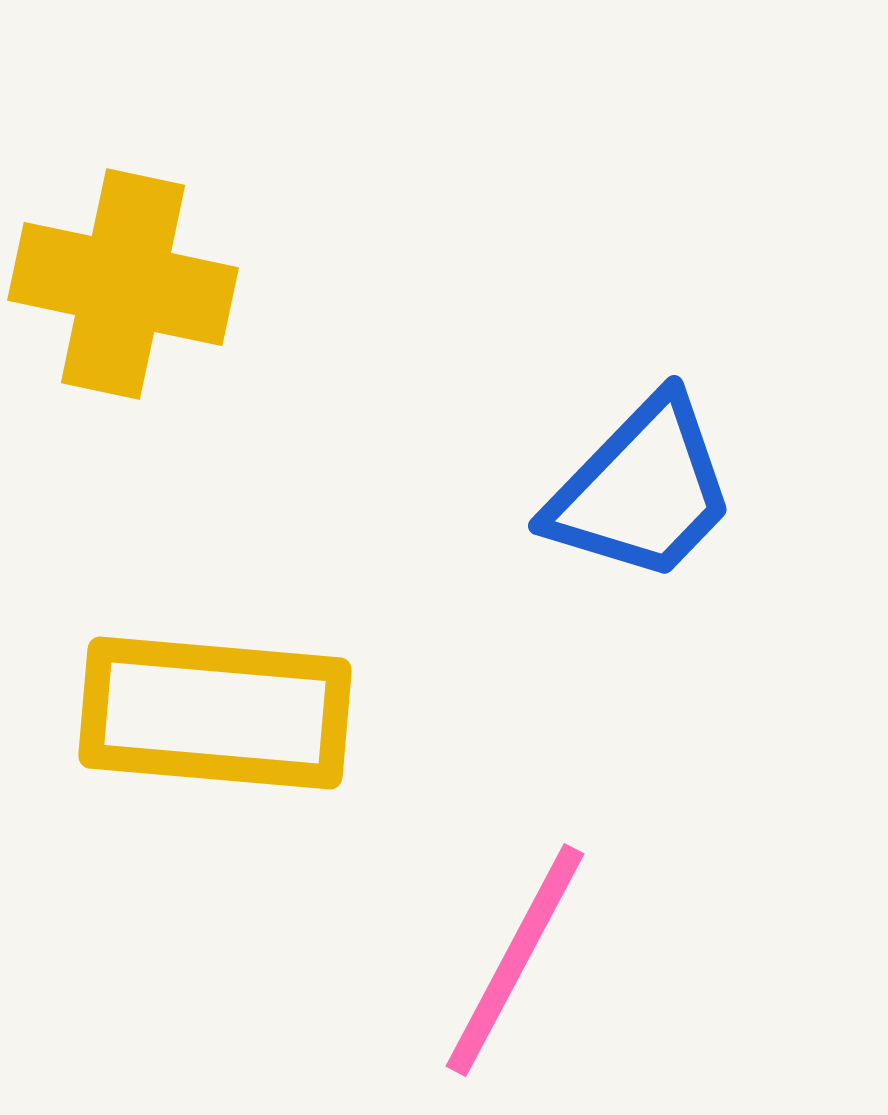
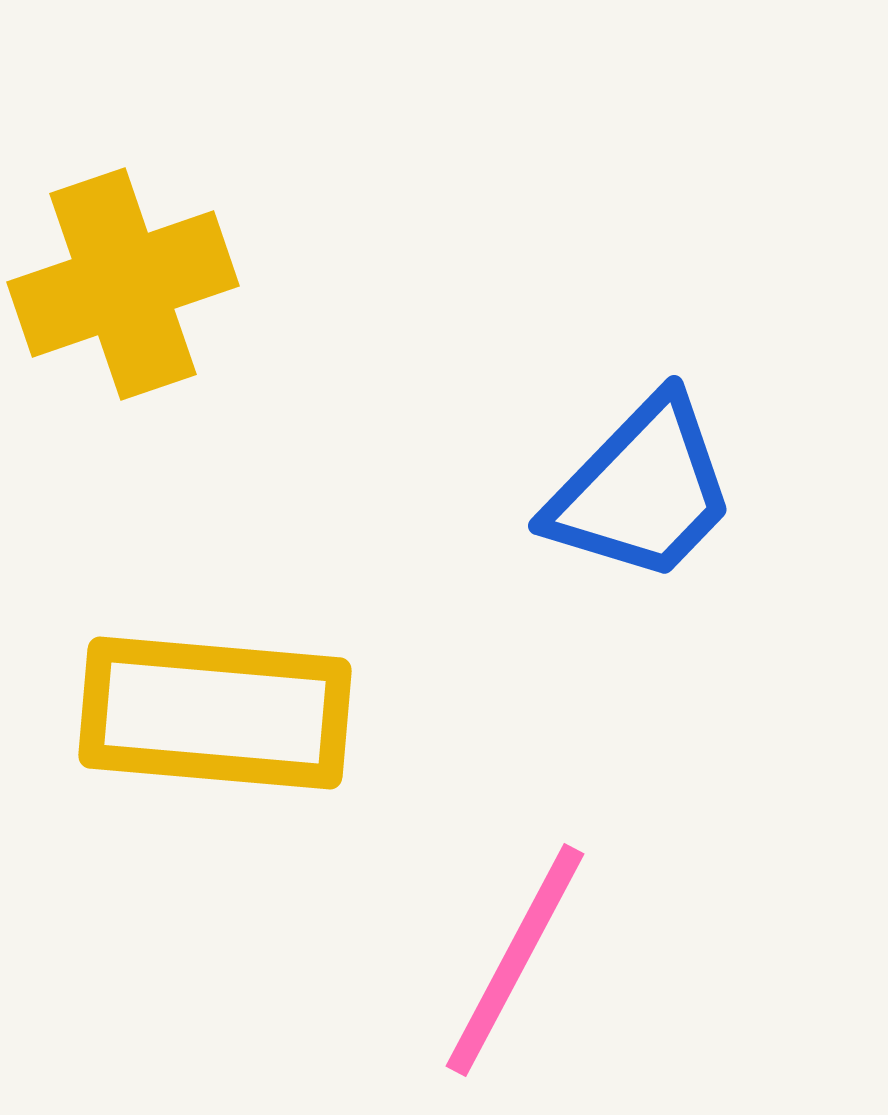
yellow cross: rotated 31 degrees counterclockwise
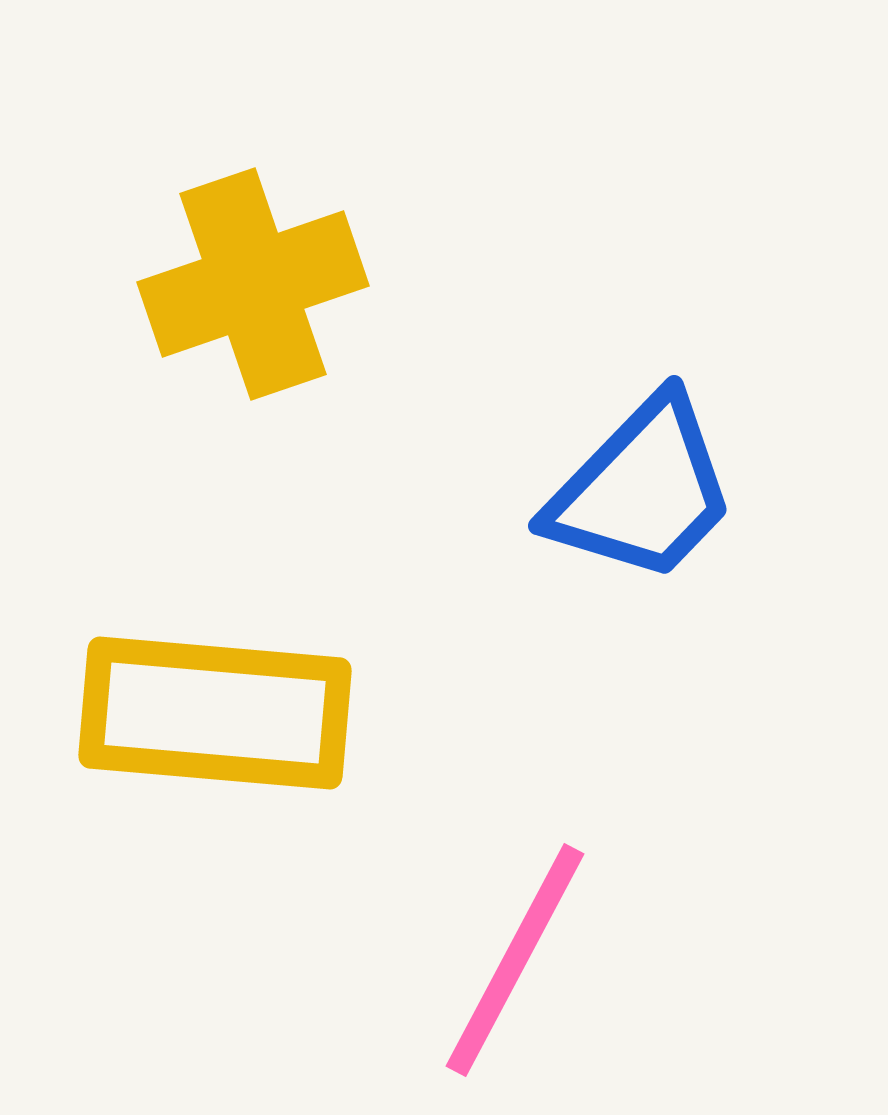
yellow cross: moved 130 px right
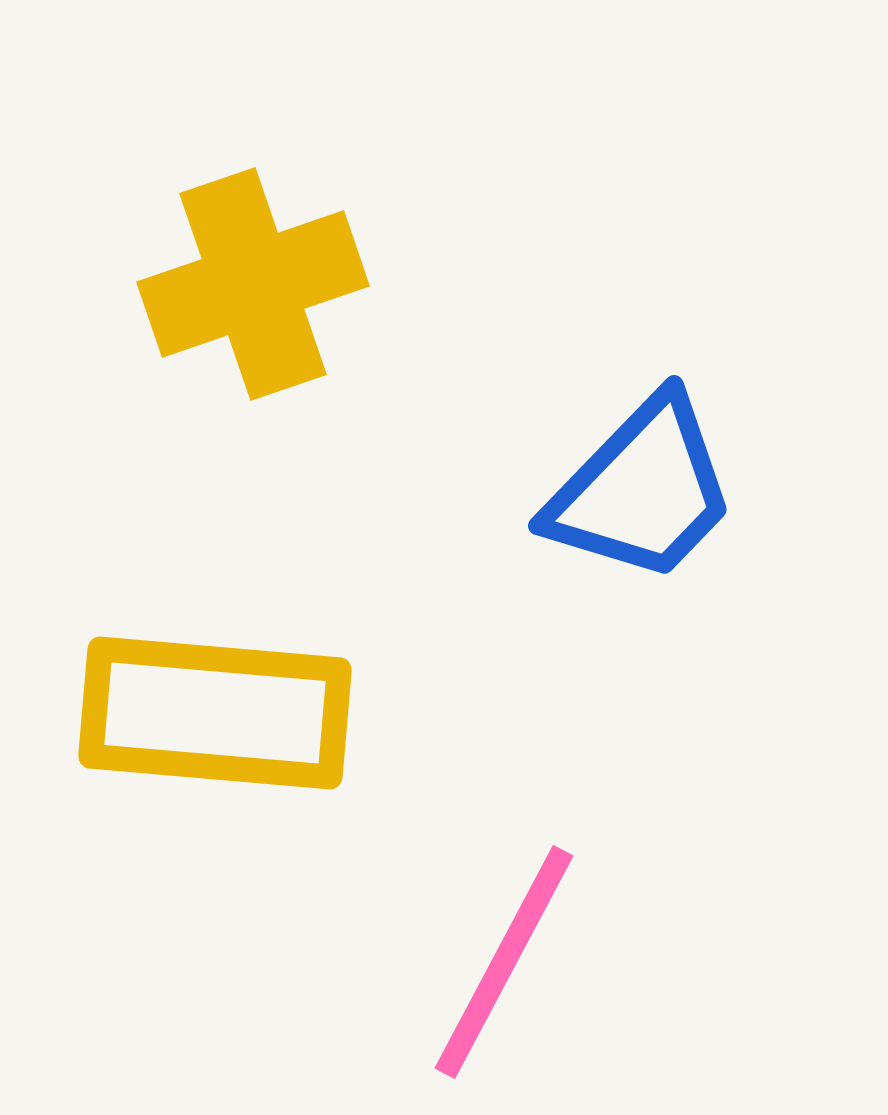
pink line: moved 11 px left, 2 px down
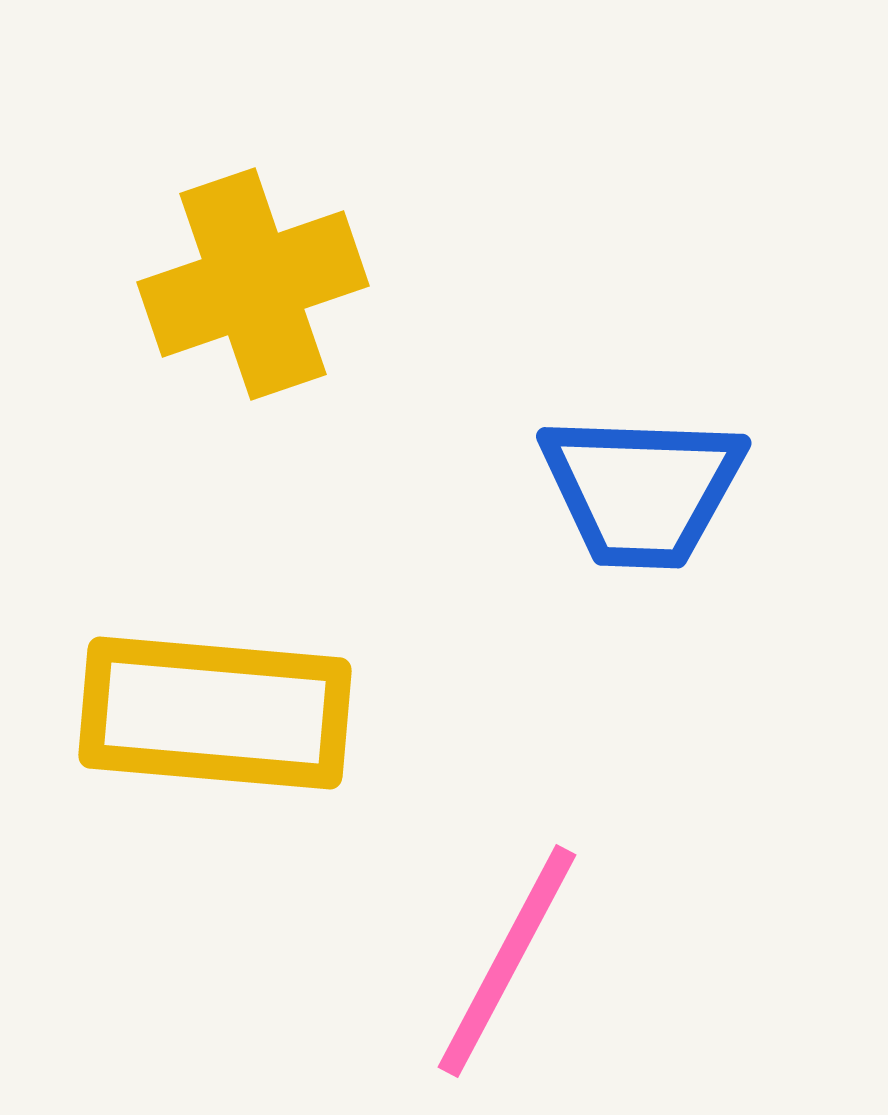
blue trapezoid: rotated 48 degrees clockwise
pink line: moved 3 px right, 1 px up
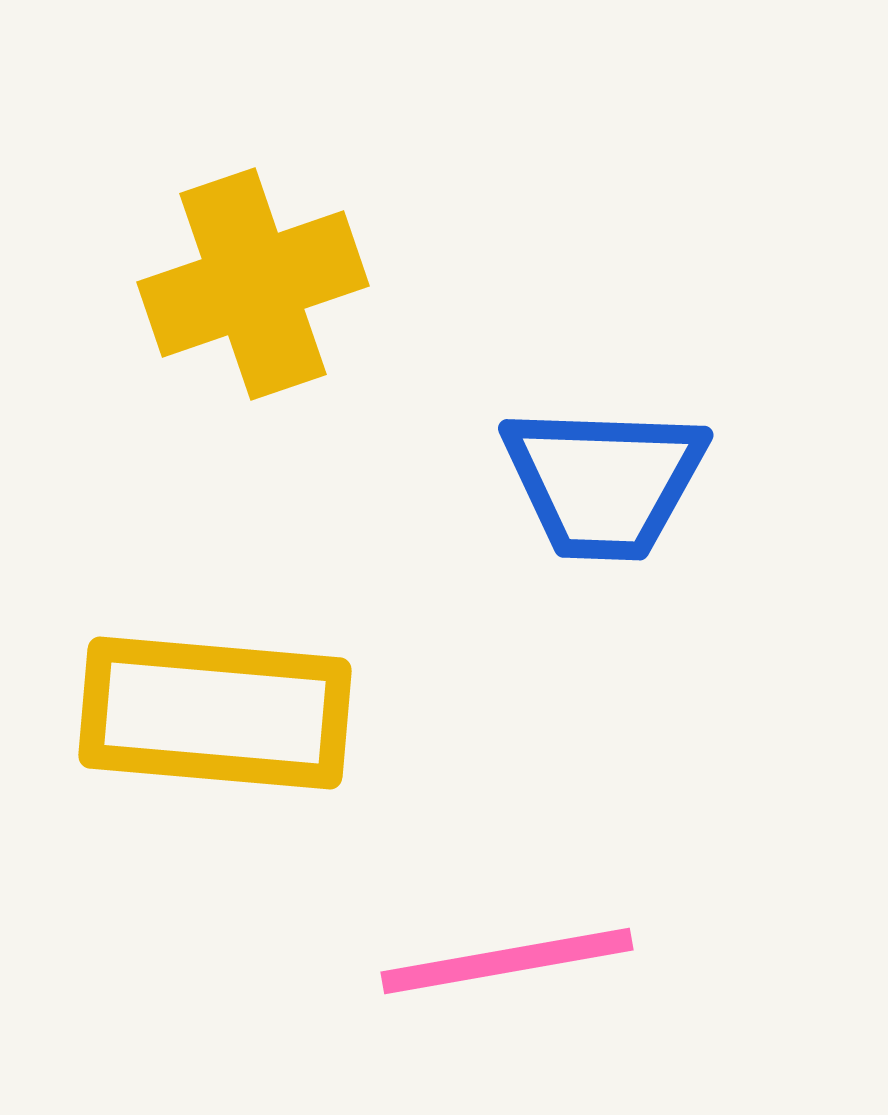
blue trapezoid: moved 38 px left, 8 px up
pink line: rotated 52 degrees clockwise
